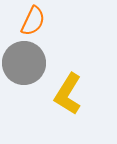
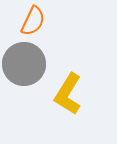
gray circle: moved 1 px down
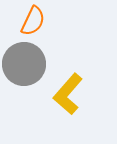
yellow L-shape: rotated 9 degrees clockwise
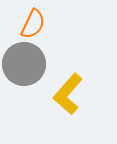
orange semicircle: moved 3 px down
